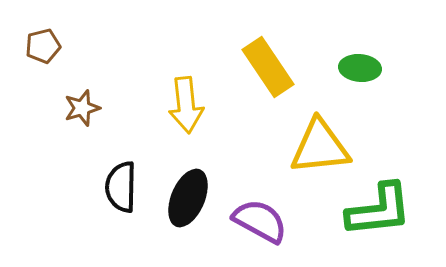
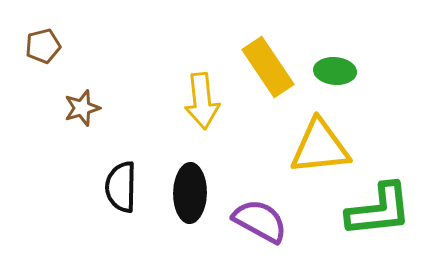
green ellipse: moved 25 px left, 3 px down
yellow arrow: moved 16 px right, 4 px up
black ellipse: moved 2 px right, 5 px up; rotated 22 degrees counterclockwise
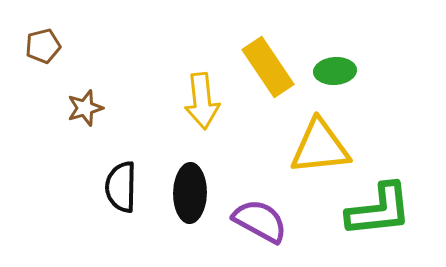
green ellipse: rotated 9 degrees counterclockwise
brown star: moved 3 px right
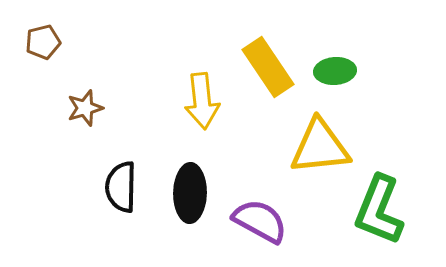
brown pentagon: moved 4 px up
green L-shape: rotated 118 degrees clockwise
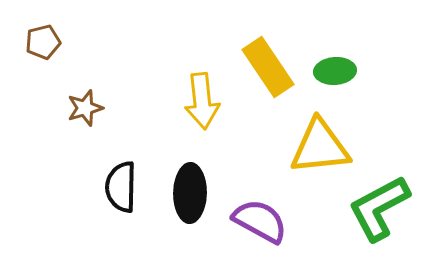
green L-shape: moved 2 px up; rotated 40 degrees clockwise
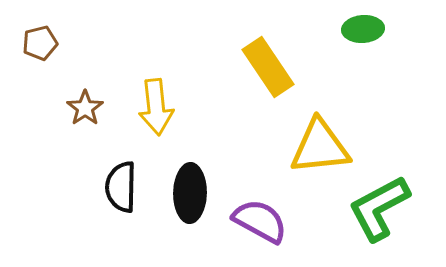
brown pentagon: moved 3 px left, 1 px down
green ellipse: moved 28 px right, 42 px up
yellow arrow: moved 46 px left, 6 px down
brown star: rotated 18 degrees counterclockwise
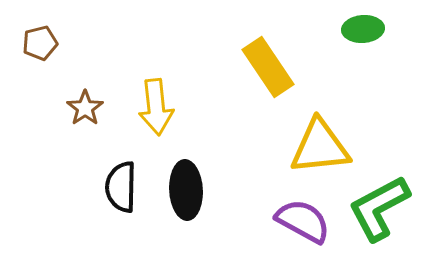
black ellipse: moved 4 px left, 3 px up; rotated 4 degrees counterclockwise
purple semicircle: moved 43 px right
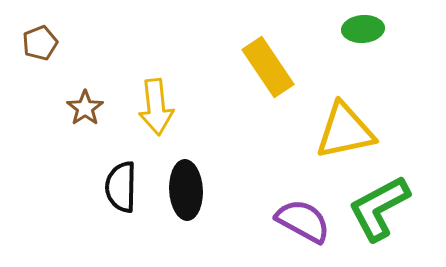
brown pentagon: rotated 8 degrees counterclockwise
yellow triangle: moved 25 px right, 16 px up; rotated 6 degrees counterclockwise
